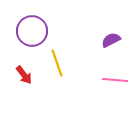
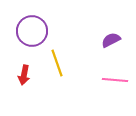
red arrow: rotated 48 degrees clockwise
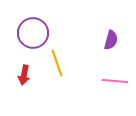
purple circle: moved 1 px right, 2 px down
purple semicircle: rotated 132 degrees clockwise
pink line: moved 1 px down
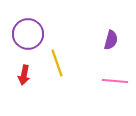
purple circle: moved 5 px left, 1 px down
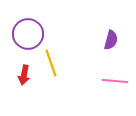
yellow line: moved 6 px left
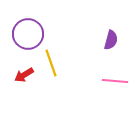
red arrow: rotated 48 degrees clockwise
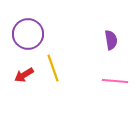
purple semicircle: rotated 24 degrees counterclockwise
yellow line: moved 2 px right, 5 px down
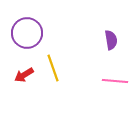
purple circle: moved 1 px left, 1 px up
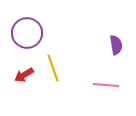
purple semicircle: moved 5 px right, 5 px down
pink line: moved 9 px left, 4 px down
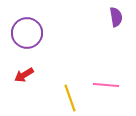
purple semicircle: moved 28 px up
yellow line: moved 17 px right, 30 px down
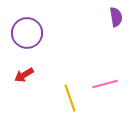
pink line: moved 1 px left, 1 px up; rotated 20 degrees counterclockwise
